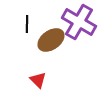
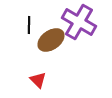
black line: moved 2 px right, 1 px down
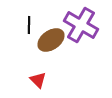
purple cross: moved 2 px right, 3 px down
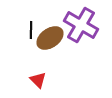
black line: moved 2 px right, 5 px down
brown ellipse: moved 1 px left, 2 px up
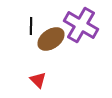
black line: moved 4 px up
brown ellipse: moved 1 px right, 1 px down
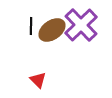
purple cross: rotated 16 degrees clockwise
brown ellipse: moved 1 px right, 9 px up
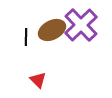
black line: moved 5 px left, 11 px down
brown ellipse: rotated 8 degrees clockwise
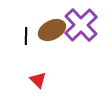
black line: moved 1 px up
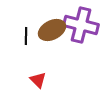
purple cross: rotated 32 degrees counterclockwise
